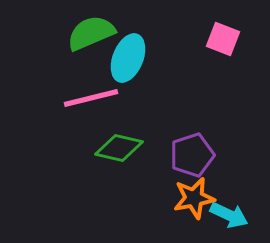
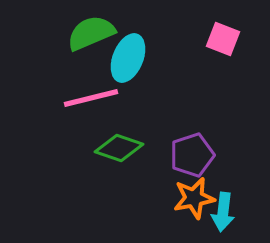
green diamond: rotated 6 degrees clockwise
cyan arrow: moved 6 px left, 3 px up; rotated 72 degrees clockwise
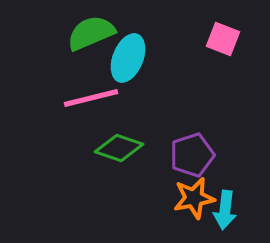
cyan arrow: moved 2 px right, 2 px up
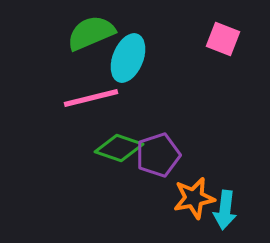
purple pentagon: moved 34 px left
